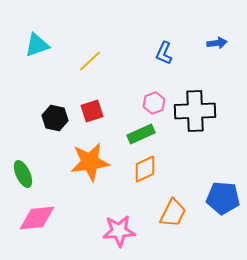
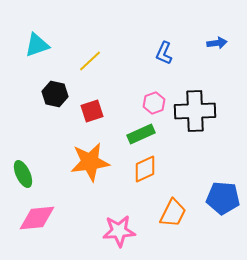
black hexagon: moved 24 px up
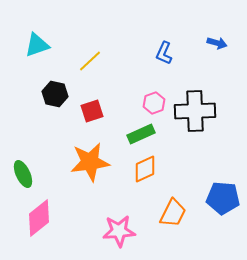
blue arrow: rotated 24 degrees clockwise
pink diamond: moved 2 px right; rotated 33 degrees counterclockwise
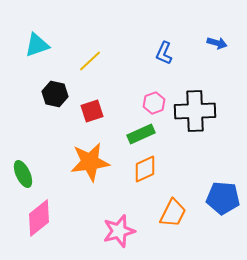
pink star: rotated 12 degrees counterclockwise
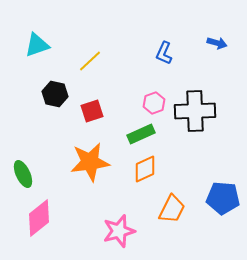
orange trapezoid: moved 1 px left, 4 px up
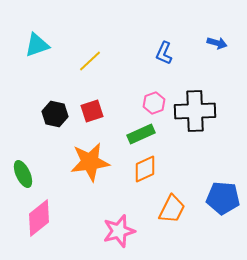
black hexagon: moved 20 px down
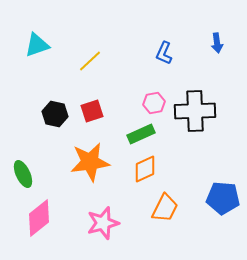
blue arrow: rotated 66 degrees clockwise
pink hexagon: rotated 10 degrees clockwise
orange trapezoid: moved 7 px left, 1 px up
pink star: moved 16 px left, 8 px up
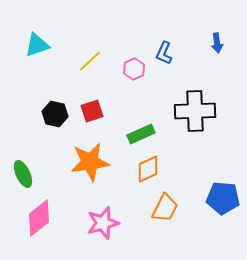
pink hexagon: moved 20 px left, 34 px up; rotated 15 degrees counterclockwise
orange diamond: moved 3 px right
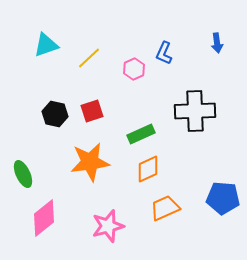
cyan triangle: moved 9 px right
yellow line: moved 1 px left, 3 px up
orange trapezoid: rotated 140 degrees counterclockwise
pink diamond: moved 5 px right
pink star: moved 5 px right, 3 px down
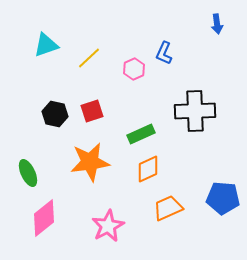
blue arrow: moved 19 px up
green ellipse: moved 5 px right, 1 px up
orange trapezoid: moved 3 px right
pink star: rotated 12 degrees counterclockwise
